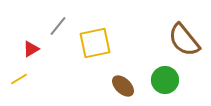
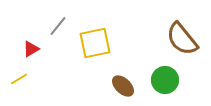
brown semicircle: moved 2 px left, 1 px up
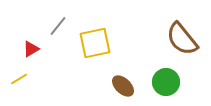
green circle: moved 1 px right, 2 px down
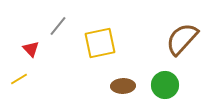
brown semicircle: rotated 81 degrees clockwise
yellow square: moved 5 px right
red triangle: rotated 42 degrees counterclockwise
green circle: moved 1 px left, 3 px down
brown ellipse: rotated 45 degrees counterclockwise
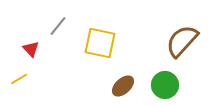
brown semicircle: moved 2 px down
yellow square: rotated 24 degrees clockwise
brown ellipse: rotated 40 degrees counterclockwise
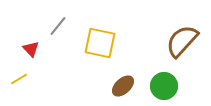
green circle: moved 1 px left, 1 px down
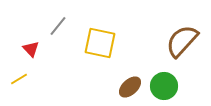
brown ellipse: moved 7 px right, 1 px down
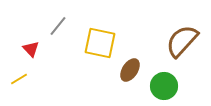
brown ellipse: moved 17 px up; rotated 15 degrees counterclockwise
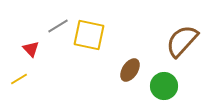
gray line: rotated 20 degrees clockwise
yellow square: moved 11 px left, 8 px up
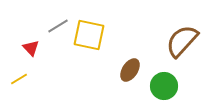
red triangle: moved 1 px up
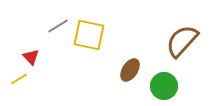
red triangle: moved 9 px down
